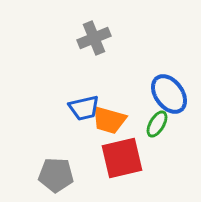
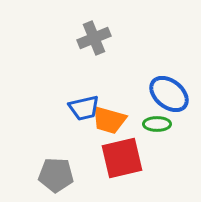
blue ellipse: rotated 15 degrees counterclockwise
green ellipse: rotated 60 degrees clockwise
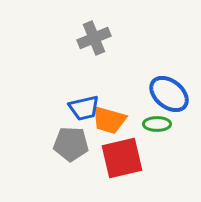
gray pentagon: moved 15 px right, 31 px up
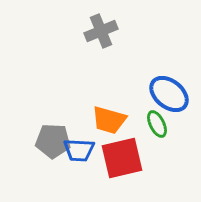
gray cross: moved 7 px right, 7 px up
blue trapezoid: moved 5 px left, 42 px down; rotated 16 degrees clockwise
green ellipse: rotated 64 degrees clockwise
gray pentagon: moved 18 px left, 3 px up
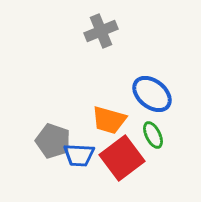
blue ellipse: moved 17 px left
green ellipse: moved 4 px left, 11 px down
gray pentagon: rotated 16 degrees clockwise
blue trapezoid: moved 5 px down
red square: rotated 24 degrees counterclockwise
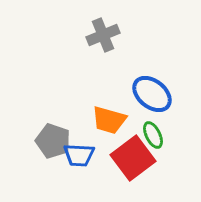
gray cross: moved 2 px right, 4 px down
red square: moved 11 px right
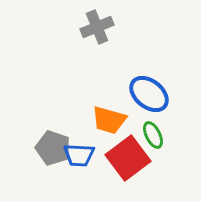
gray cross: moved 6 px left, 8 px up
blue ellipse: moved 3 px left
gray pentagon: moved 7 px down
red square: moved 5 px left
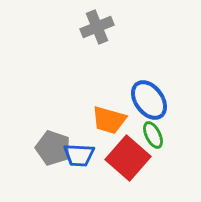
blue ellipse: moved 6 px down; rotated 15 degrees clockwise
red square: rotated 12 degrees counterclockwise
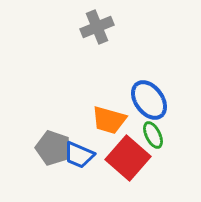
blue trapezoid: rotated 20 degrees clockwise
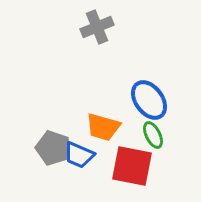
orange trapezoid: moved 6 px left, 7 px down
red square: moved 4 px right, 8 px down; rotated 30 degrees counterclockwise
